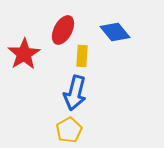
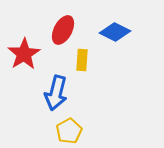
blue diamond: rotated 24 degrees counterclockwise
yellow rectangle: moved 4 px down
blue arrow: moved 19 px left
yellow pentagon: moved 1 px down
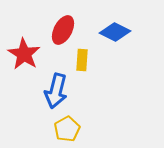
red star: rotated 8 degrees counterclockwise
blue arrow: moved 2 px up
yellow pentagon: moved 2 px left, 2 px up
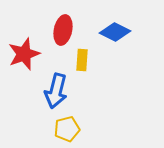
red ellipse: rotated 16 degrees counterclockwise
red star: rotated 20 degrees clockwise
yellow pentagon: rotated 15 degrees clockwise
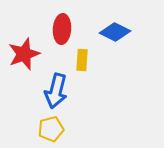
red ellipse: moved 1 px left, 1 px up; rotated 8 degrees counterclockwise
yellow pentagon: moved 16 px left
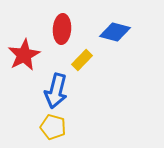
blue diamond: rotated 12 degrees counterclockwise
red star: moved 1 px down; rotated 8 degrees counterclockwise
yellow rectangle: rotated 40 degrees clockwise
yellow pentagon: moved 2 px right, 2 px up; rotated 30 degrees clockwise
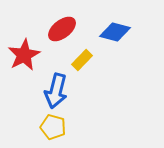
red ellipse: rotated 48 degrees clockwise
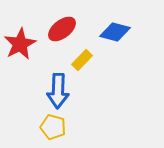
red star: moved 4 px left, 11 px up
blue arrow: moved 2 px right; rotated 12 degrees counterclockwise
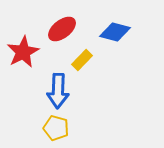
red star: moved 3 px right, 8 px down
yellow pentagon: moved 3 px right, 1 px down
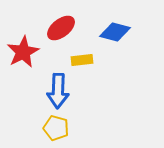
red ellipse: moved 1 px left, 1 px up
yellow rectangle: rotated 40 degrees clockwise
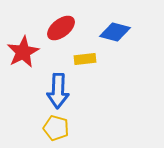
yellow rectangle: moved 3 px right, 1 px up
